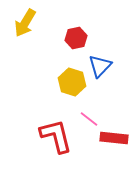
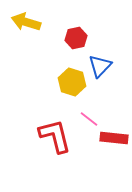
yellow arrow: moved 1 px right, 1 px up; rotated 76 degrees clockwise
red L-shape: moved 1 px left
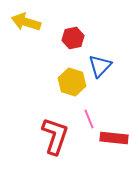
red hexagon: moved 3 px left
pink line: rotated 30 degrees clockwise
red L-shape: rotated 33 degrees clockwise
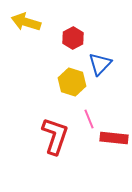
red hexagon: rotated 15 degrees counterclockwise
blue triangle: moved 2 px up
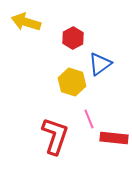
blue triangle: rotated 10 degrees clockwise
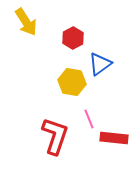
yellow arrow: rotated 140 degrees counterclockwise
yellow hexagon: rotated 8 degrees counterclockwise
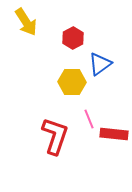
yellow hexagon: rotated 8 degrees counterclockwise
red rectangle: moved 4 px up
